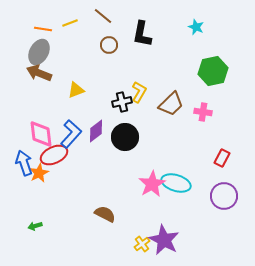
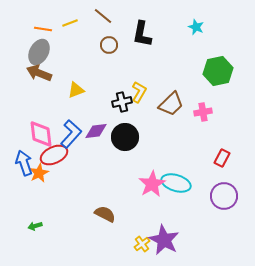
green hexagon: moved 5 px right
pink cross: rotated 18 degrees counterclockwise
purple diamond: rotated 30 degrees clockwise
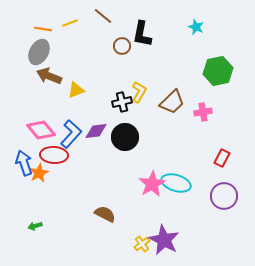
brown circle: moved 13 px right, 1 px down
brown arrow: moved 10 px right, 3 px down
brown trapezoid: moved 1 px right, 2 px up
pink diamond: moved 4 px up; rotated 32 degrees counterclockwise
red ellipse: rotated 28 degrees clockwise
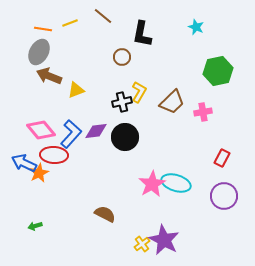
brown circle: moved 11 px down
blue arrow: rotated 45 degrees counterclockwise
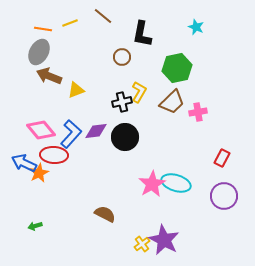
green hexagon: moved 41 px left, 3 px up
pink cross: moved 5 px left
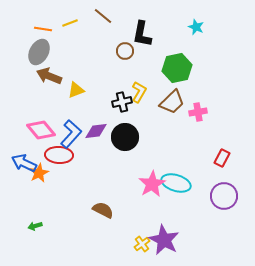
brown circle: moved 3 px right, 6 px up
red ellipse: moved 5 px right
brown semicircle: moved 2 px left, 4 px up
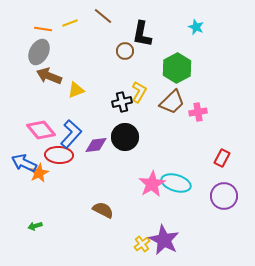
green hexagon: rotated 16 degrees counterclockwise
purple diamond: moved 14 px down
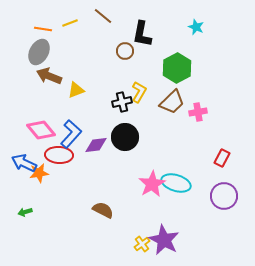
orange star: rotated 18 degrees clockwise
green arrow: moved 10 px left, 14 px up
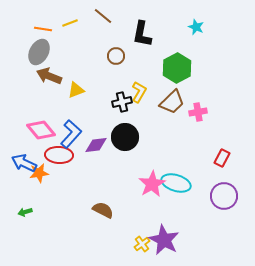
brown circle: moved 9 px left, 5 px down
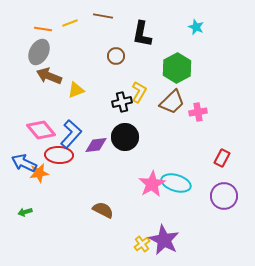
brown line: rotated 30 degrees counterclockwise
